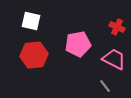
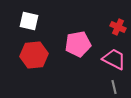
white square: moved 2 px left
red cross: moved 1 px right
gray line: moved 9 px right, 1 px down; rotated 24 degrees clockwise
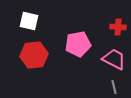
red cross: rotated 21 degrees counterclockwise
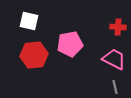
pink pentagon: moved 8 px left
gray line: moved 1 px right
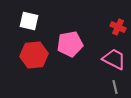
red cross: rotated 21 degrees clockwise
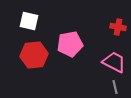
red cross: rotated 14 degrees counterclockwise
pink trapezoid: moved 3 px down
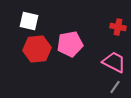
red hexagon: moved 3 px right, 6 px up
gray line: rotated 48 degrees clockwise
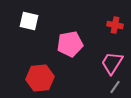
red cross: moved 3 px left, 2 px up
red hexagon: moved 3 px right, 29 px down
pink trapezoid: moved 2 px left, 1 px down; rotated 85 degrees counterclockwise
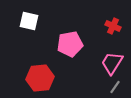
red cross: moved 2 px left, 1 px down; rotated 14 degrees clockwise
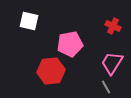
red hexagon: moved 11 px right, 7 px up
gray line: moved 9 px left; rotated 64 degrees counterclockwise
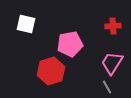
white square: moved 3 px left, 3 px down
red cross: rotated 28 degrees counterclockwise
red hexagon: rotated 12 degrees counterclockwise
gray line: moved 1 px right
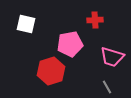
red cross: moved 18 px left, 6 px up
pink trapezoid: moved 6 px up; rotated 105 degrees counterclockwise
